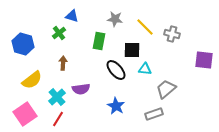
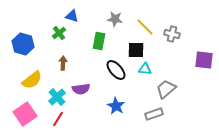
black square: moved 4 px right
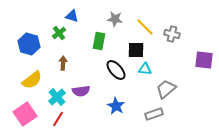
blue hexagon: moved 6 px right
purple semicircle: moved 2 px down
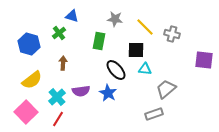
blue star: moved 8 px left, 13 px up
pink square: moved 1 px right, 2 px up; rotated 10 degrees counterclockwise
